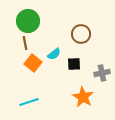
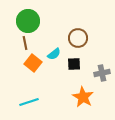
brown circle: moved 3 px left, 4 px down
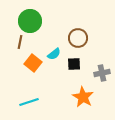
green circle: moved 2 px right
brown line: moved 5 px left, 1 px up; rotated 24 degrees clockwise
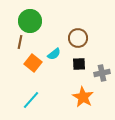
black square: moved 5 px right
cyan line: moved 2 px right, 2 px up; rotated 30 degrees counterclockwise
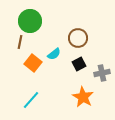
black square: rotated 24 degrees counterclockwise
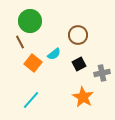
brown circle: moved 3 px up
brown line: rotated 40 degrees counterclockwise
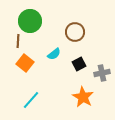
brown circle: moved 3 px left, 3 px up
brown line: moved 2 px left, 1 px up; rotated 32 degrees clockwise
orange square: moved 8 px left
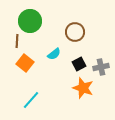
brown line: moved 1 px left
gray cross: moved 1 px left, 6 px up
orange star: moved 9 px up; rotated 10 degrees counterclockwise
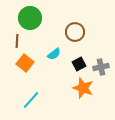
green circle: moved 3 px up
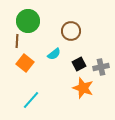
green circle: moved 2 px left, 3 px down
brown circle: moved 4 px left, 1 px up
